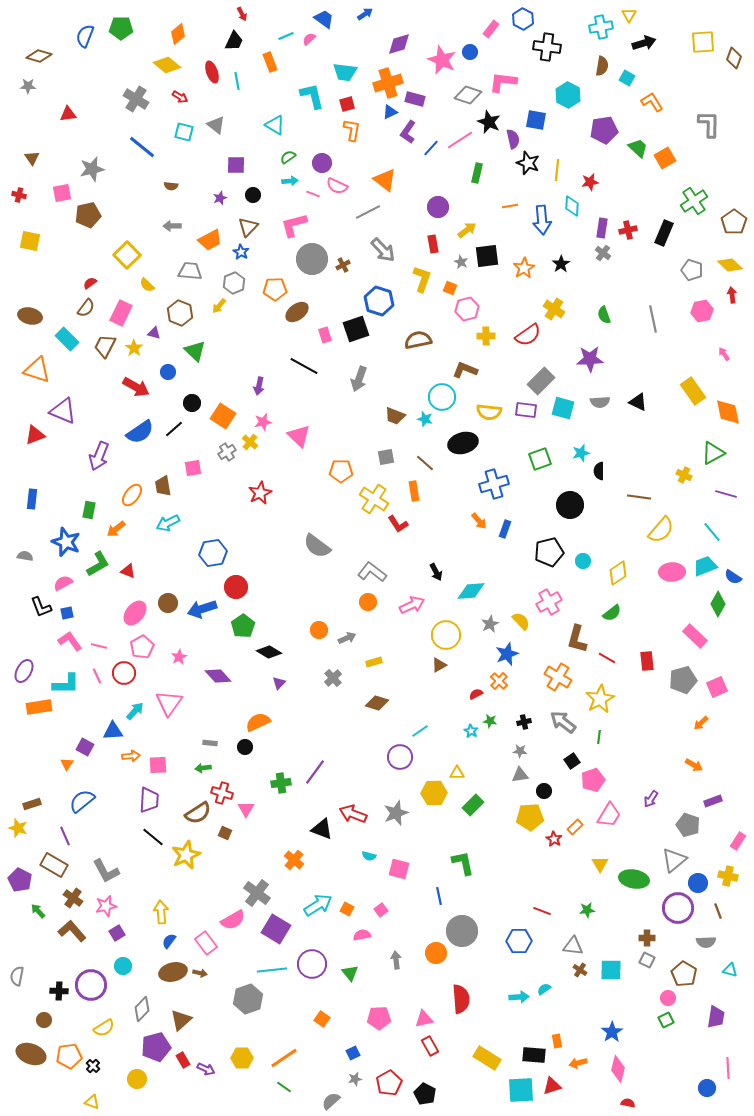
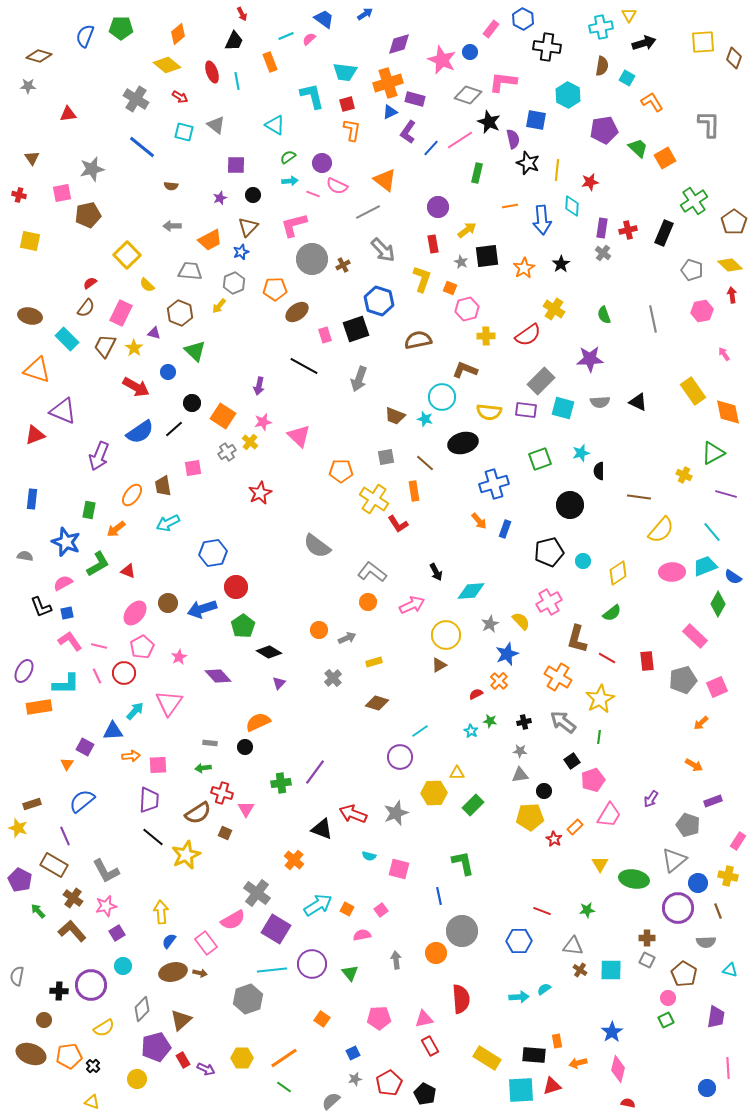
blue star at (241, 252): rotated 21 degrees clockwise
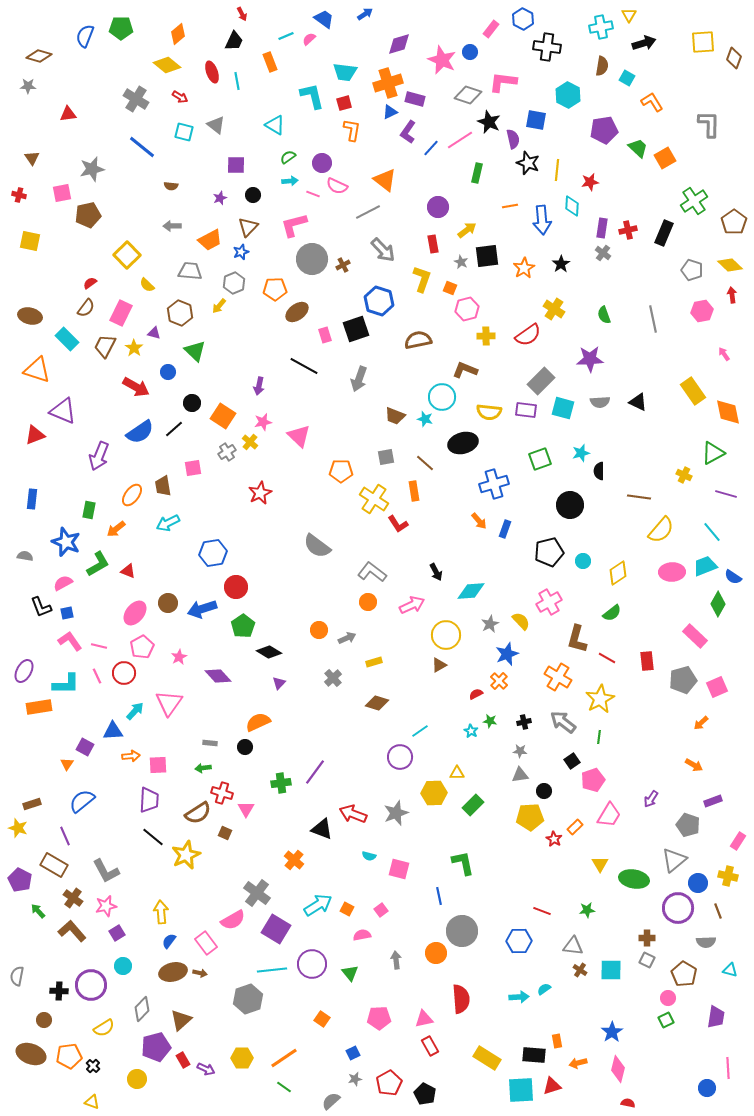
red square at (347, 104): moved 3 px left, 1 px up
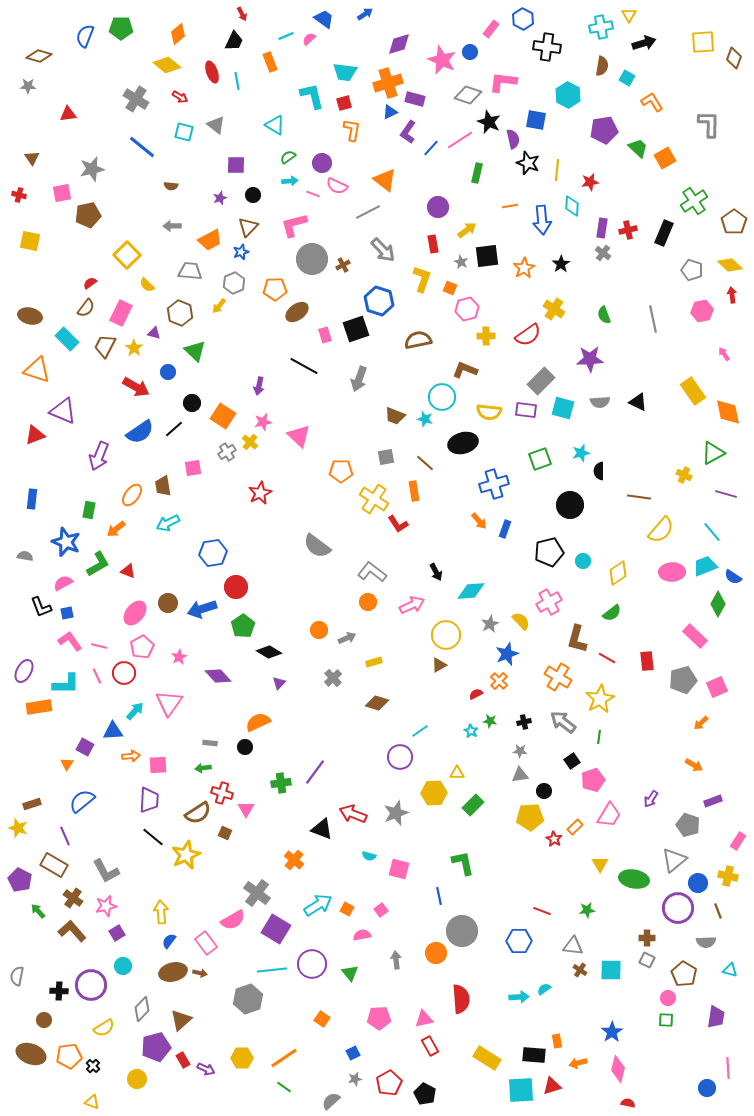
green square at (666, 1020): rotated 28 degrees clockwise
